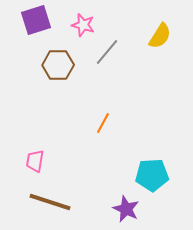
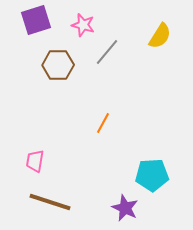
purple star: moved 1 px left, 1 px up
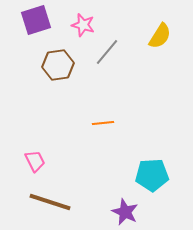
brown hexagon: rotated 8 degrees counterclockwise
orange line: rotated 55 degrees clockwise
pink trapezoid: rotated 145 degrees clockwise
purple star: moved 4 px down
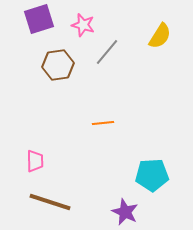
purple square: moved 3 px right, 1 px up
pink trapezoid: rotated 25 degrees clockwise
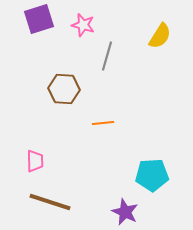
gray line: moved 4 px down; rotated 24 degrees counterclockwise
brown hexagon: moved 6 px right, 24 px down; rotated 12 degrees clockwise
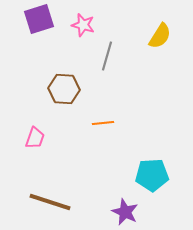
pink trapezoid: moved 23 px up; rotated 20 degrees clockwise
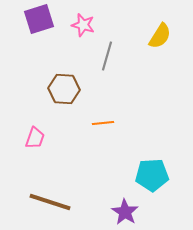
purple star: rotated 8 degrees clockwise
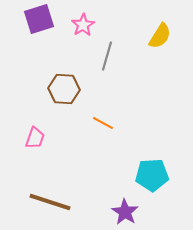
pink star: rotated 25 degrees clockwise
orange line: rotated 35 degrees clockwise
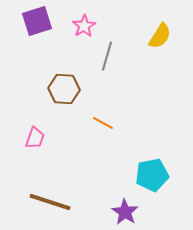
purple square: moved 2 px left, 2 px down
pink star: moved 1 px right, 1 px down
cyan pentagon: rotated 8 degrees counterclockwise
